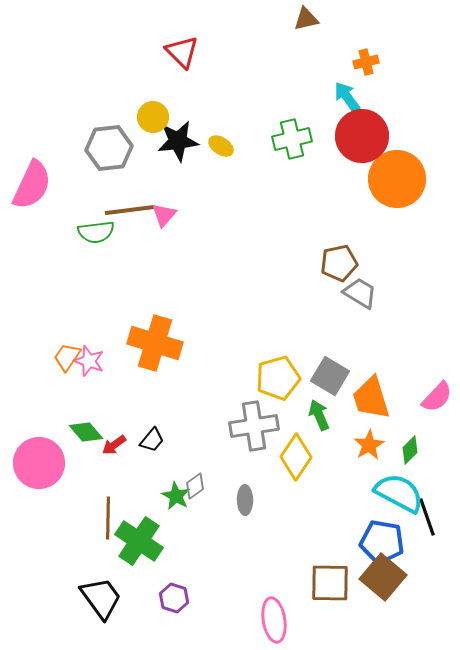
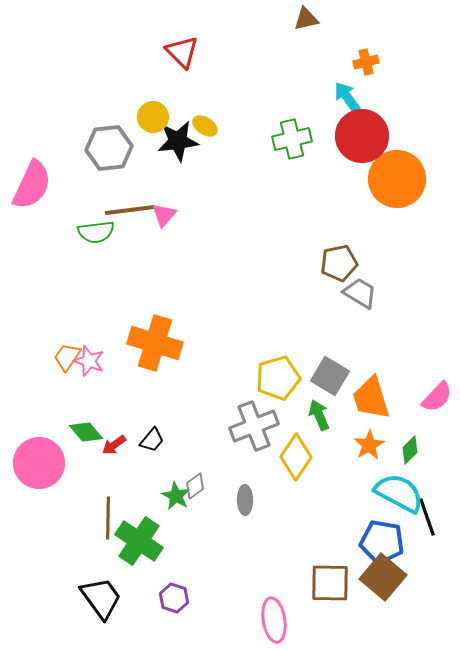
yellow ellipse at (221, 146): moved 16 px left, 20 px up
gray cross at (254, 426): rotated 12 degrees counterclockwise
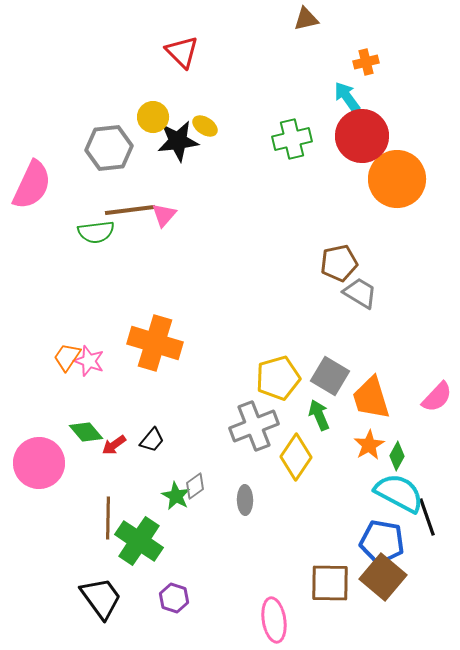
green diamond at (410, 450): moved 13 px left, 6 px down; rotated 16 degrees counterclockwise
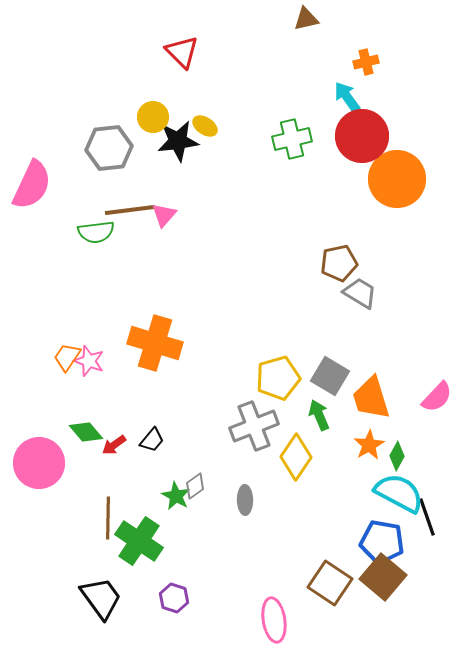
brown square at (330, 583): rotated 33 degrees clockwise
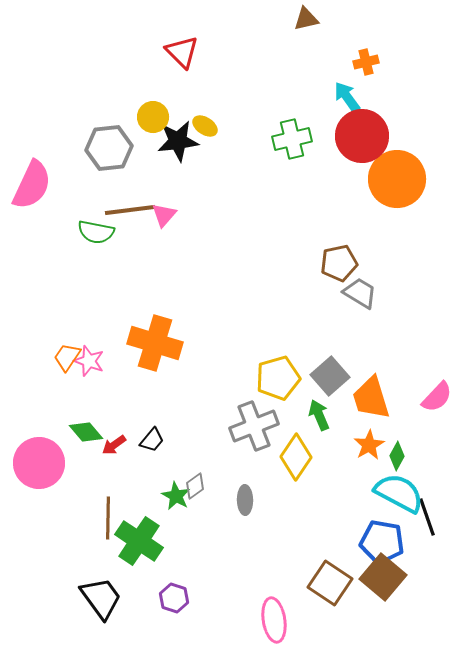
green semicircle at (96, 232): rotated 18 degrees clockwise
gray square at (330, 376): rotated 18 degrees clockwise
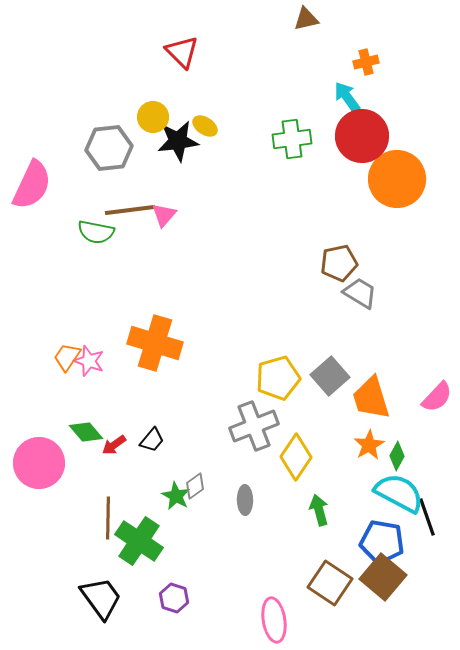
green cross at (292, 139): rotated 6 degrees clockwise
green arrow at (319, 415): moved 95 px down; rotated 8 degrees clockwise
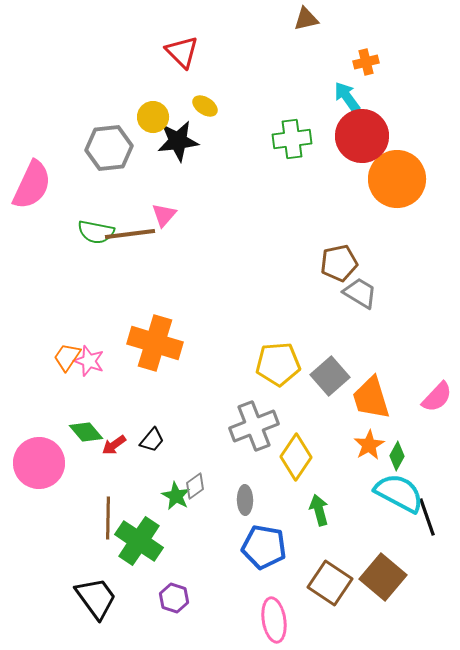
yellow ellipse at (205, 126): moved 20 px up
brown line at (130, 210): moved 24 px down
yellow pentagon at (278, 378): moved 14 px up; rotated 12 degrees clockwise
blue pentagon at (382, 542): moved 118 px left, 5 px down
black trapezoid at (101, 598): moved 5 px left
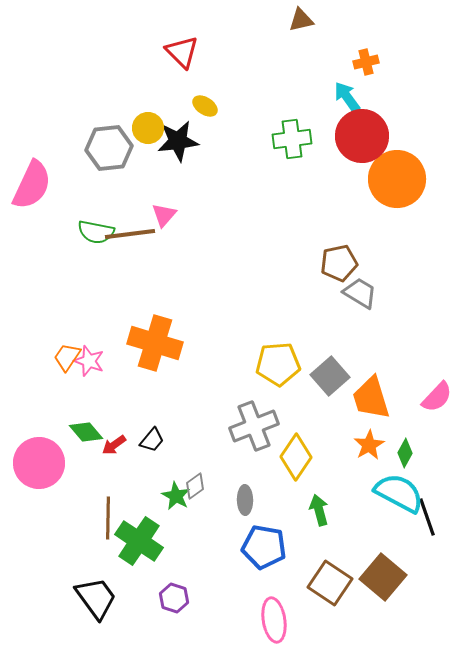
brown triangle at (306, 19): moved 5 px left, 1 px down
yellow circle at (153, 117): moved 5 px left, 11 px down
green diamond at (397, 456): moved 8 px right, 3 px up
